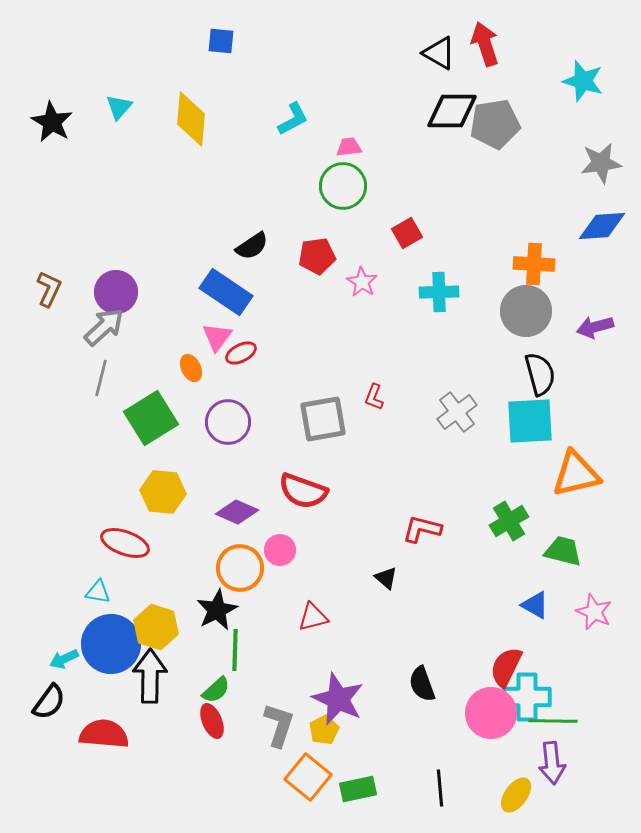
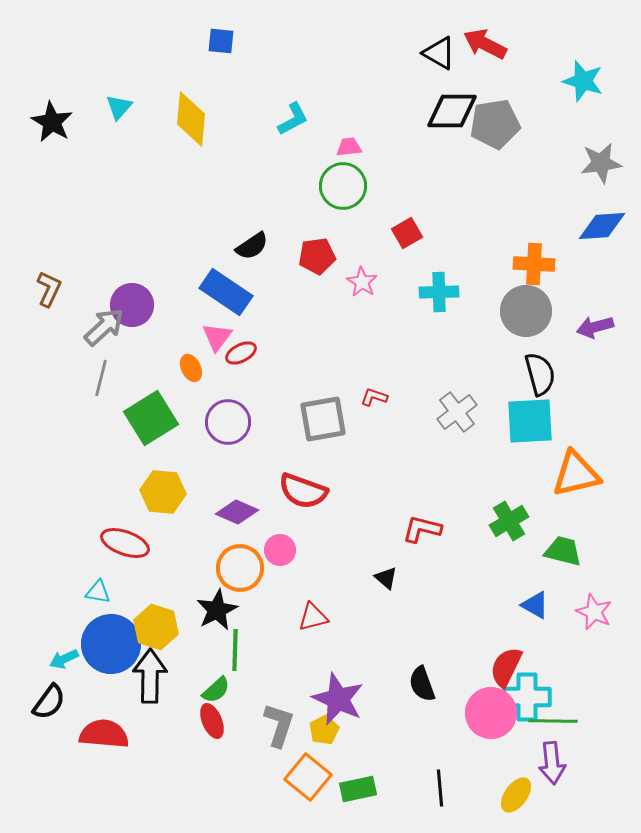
red arrow at (485, 44): rotated 45 degrees counterclockwise
purple circle at (116, 292): moved 16 px right, 13 px down
red L-shape at (374, 397): rotated 88 degrees clockwise
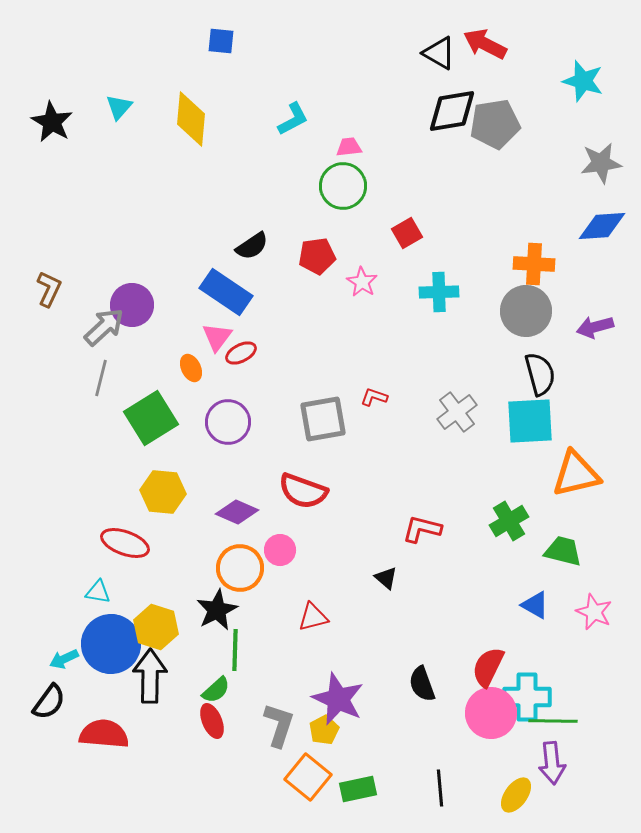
black diamond at (452, 111): rotated 10 degrees counterclockwise
red semicircle at (506, 667): moved 18 px left
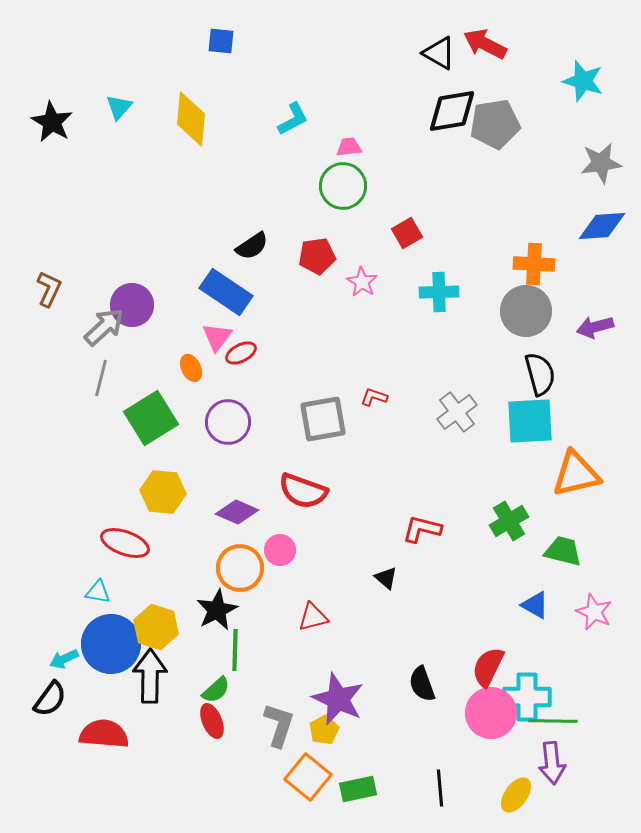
black semicircle at (49, 702): moved 1 px right, 3 px up
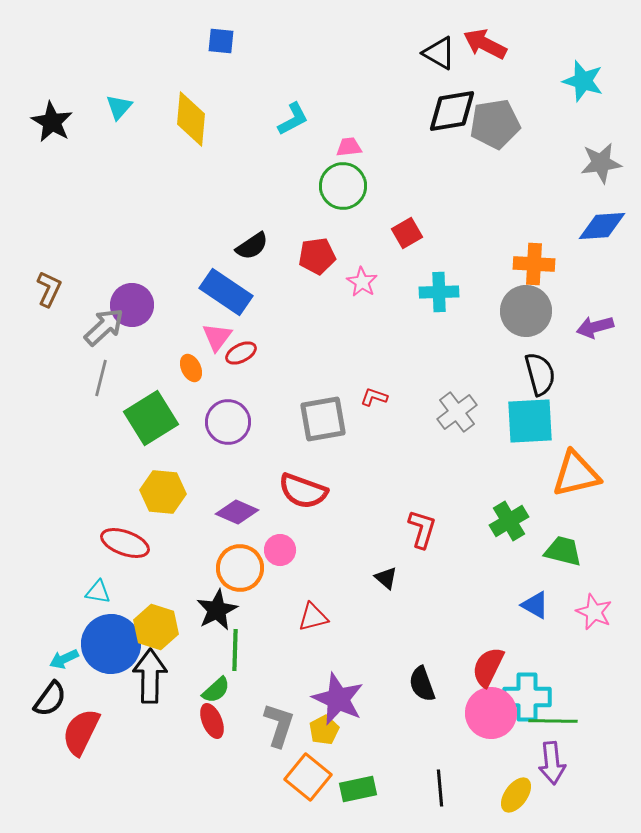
red L-shape at (422, 529): rotated 93 degrees clockwise
red semicircle at (104, 734): moved 23 px left, 2 px up; rotated 69 degrees counterclockwise
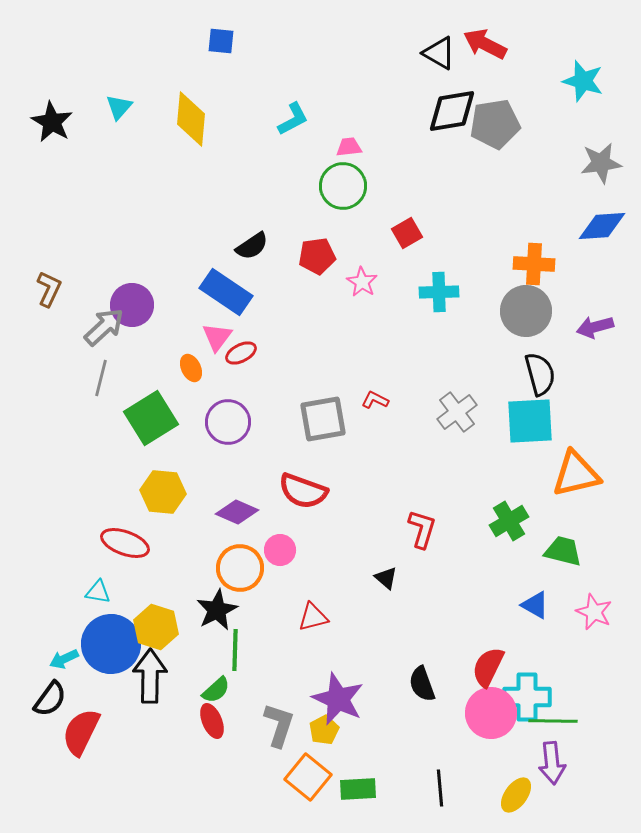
red L-shape at (374, 397): moved 1 px right, 3 px down; rotated 8 degrees clockwise
green rectangle at (358, 789): rotated 9 degrees clockwise
